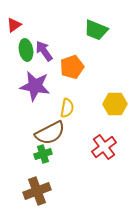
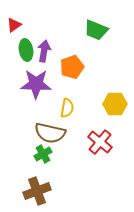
purple arrow: rotated 45 degrees clockwise
purple star: moved 1 px right, 2 px up; rotated 8 degrees counterclockwise
brown semicircle: rotated 40 degrees clockwise
red cross: moved 4 px left, 5 px up; rotated 15 degrees counterclockwise
green cross: rotated 12 degrees counterclockwise
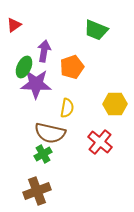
green ellipse: moved 2 px left, 17 px down; rotated 35 degrees clockwise
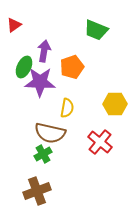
purple star: moved 4 px right, 2 px up
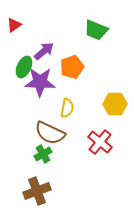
purple arrow: rotated 40 degrees clockwise
brown semicircle: rotated 12 degrees clockwise
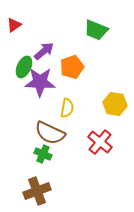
yellow hexagon: rotated 10 degrees clockwise
green cross: rotated 36 degrees counterclockwise
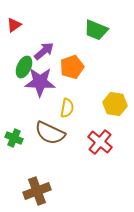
green cross: moved 29 px left, 16 px up
